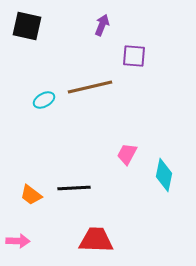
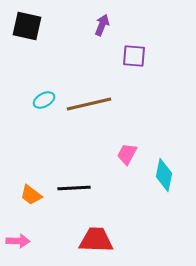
brown line: moved 1 px left, 17 px down
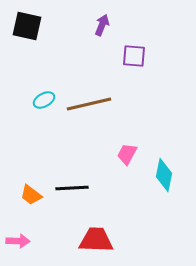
black line: moved 2 px left
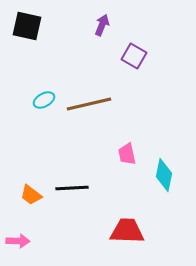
purple square: rotated 25 degrees clockwise
pink trapezoid: rotated 40 degrees counterclockwise
red trapezoid: moved 31 px right, 9 px up
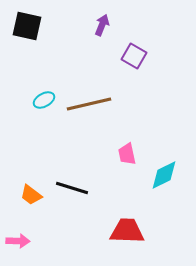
cyan diamond: rotated 52 degrees clockwise
black line: rotated 20 degrees clockwise
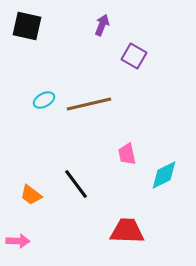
black line: moved 4 px right, 4 px up; rotated 36 degrees clockwise
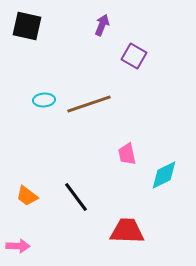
cyan ellipse: rotated 25 degrees clockwise
brown line: rotated 6 degrees counterclockwise
black line: moved 13 px down
orange trapezoid: moved 4 px left, 1 px down
pink arrow: moved 5 px down
